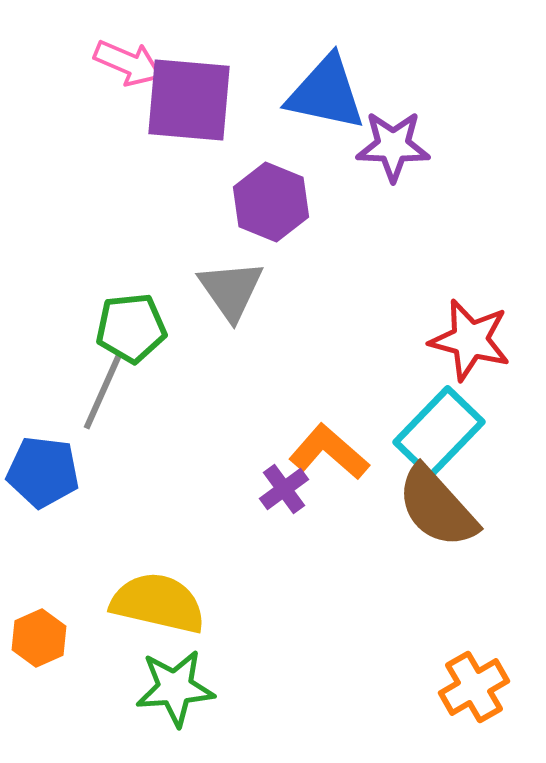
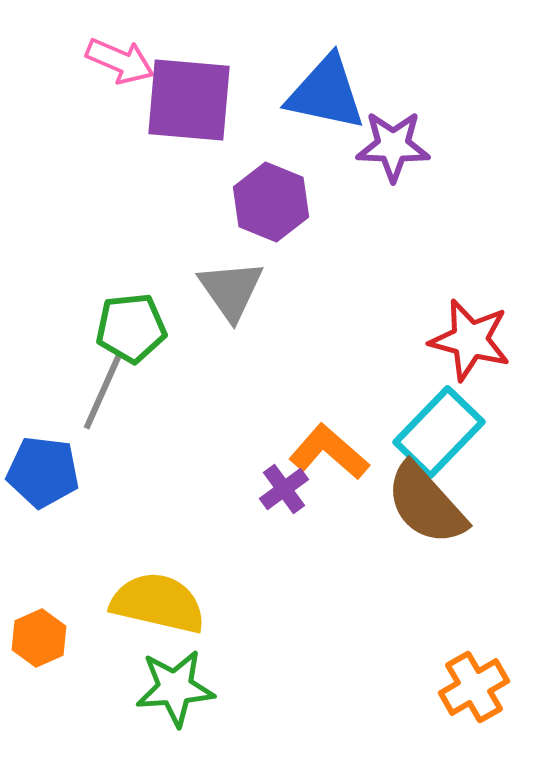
pink arrow: moved 8 px left, 2 px up
brown semicircle: moved 11 px left, 3 px up
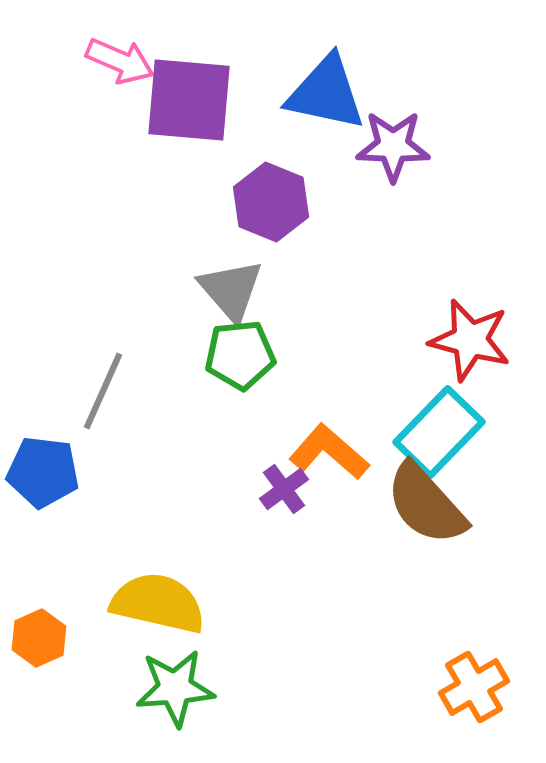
gray triangle: rotated 6 degrees counterclockwise
green pentagon: moved 109 px right, 27 px down
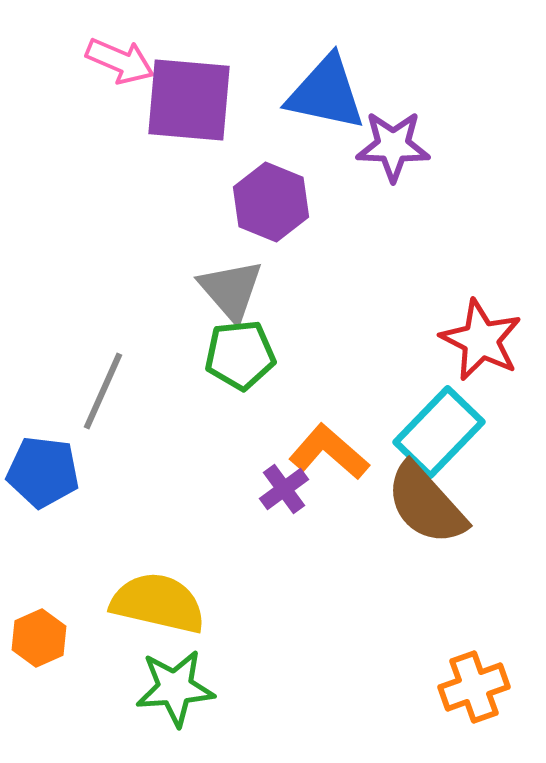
red star: moved 11 px right; rotated 12 degrees clockwise
orange cross: rotated 10 degrees clockwise
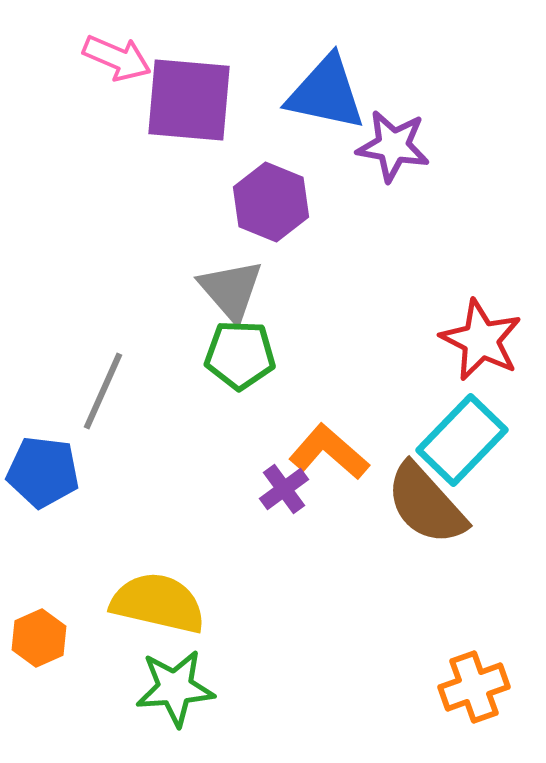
pink arrow: moved 3 px left, 3 px up
purple star: rotated 8 degrees clockwise
green pentagon: rotated 8 degrees clockwise
cyan rectangle: moved 23 px right, 8 px down
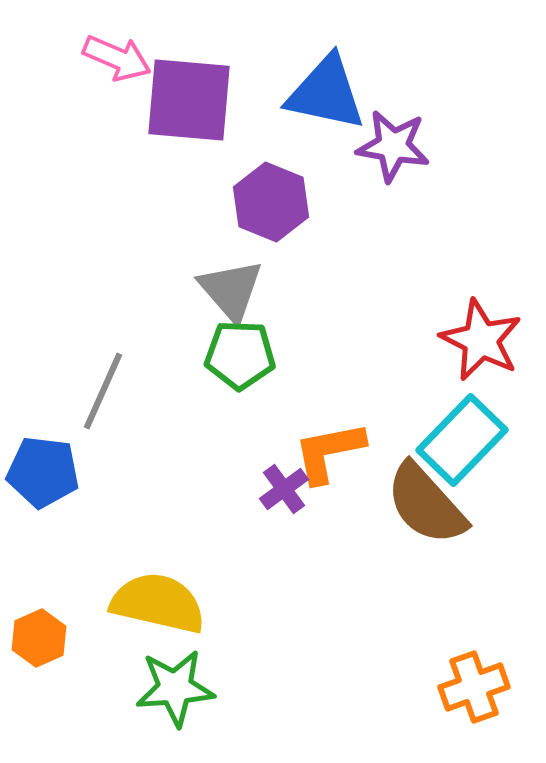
orange L-shape: rotated 52 degrees counterclockwise
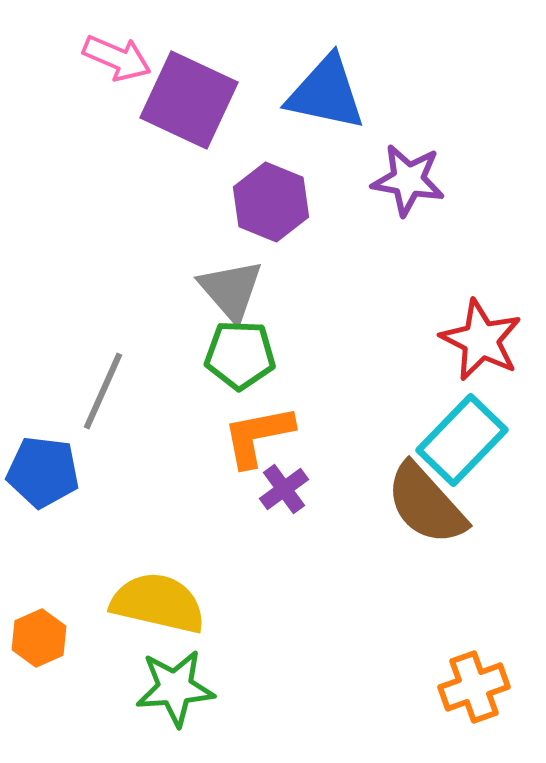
purple square: rotated 20 degrees clockwise
purple star: moved 15 px right, 34 px down
orange L-shape: moved 71 px left, 16 px up
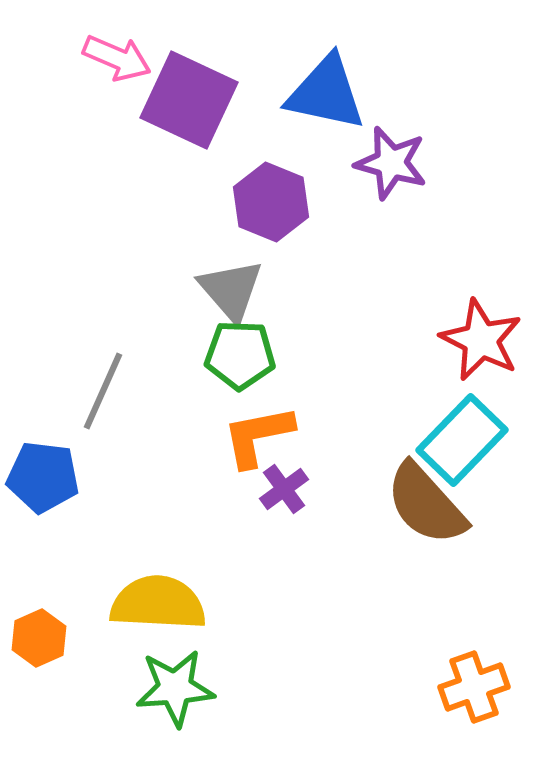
purple star: moved 17 px left, 17 px up; rotated 6 degrees clockwise
blue pentagon: moved 5 px down
yellow semicircle: rotated 10 degrees counterclockwise
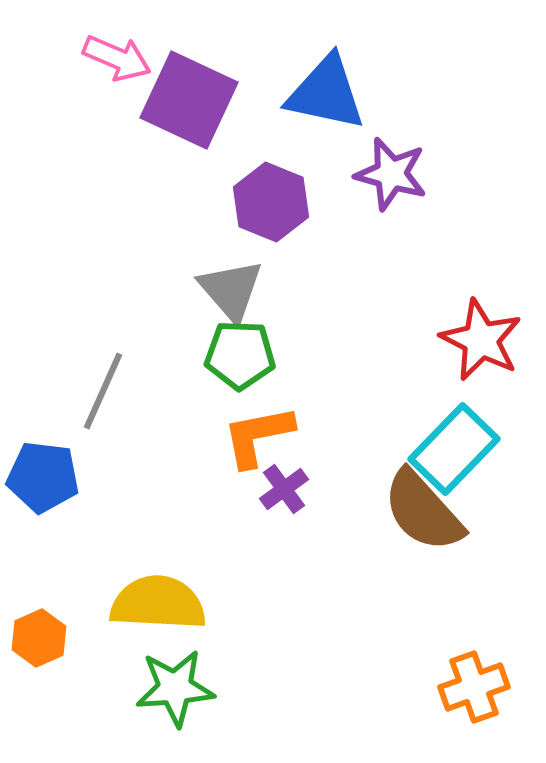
purple star: moved 11 px down
cyan rectangle: moved 8 px left, 9 px down
brown semicircle: moved 3 px left, 7 px down
